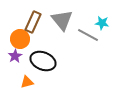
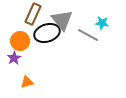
brown rectangle: moved 8 px up
orange circle: moved 2 px down
purple star: moved 1 px left, 2 px down
black ellipse: moved 4 px right, 28 px up; rotated 40 degrees counterclockwise
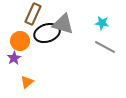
gray triangle: moved 1 px right, 4 px down; rotated 35 degrees counterclockwise
gray line: moved 17 px right, 12 px down
orange triangle: rotated 24 degrees counterclockwise
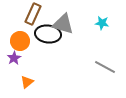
black ellipse: moved 1 px right, 1 px down; rotated 25 degrees clockwise
gray line: moved 20 px down
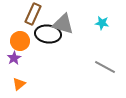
orange triangle: moved 8 px left, 2 px down
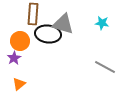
brown rectangle: rotated 20 degrees counterclockwise
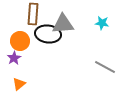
gray triangle: rotated 20 degrees counterclockwise
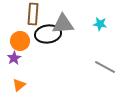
cyan star: moved 2 px left, 1 px down
black ellipse: rotated 15 degrees counterclockwise
orange triangle: moved 1 px down
